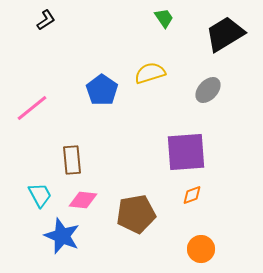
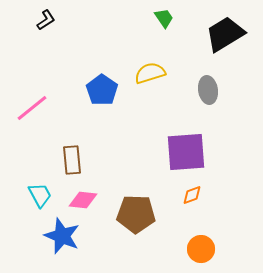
gray ellipse: rotated 52 degrees counterclockwise
brown pentagon: rotated 12 degrees clockwise
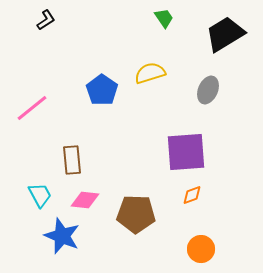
gray ellipse: rotated 32 degrees clockwise
pink diamond: moved 2 px right
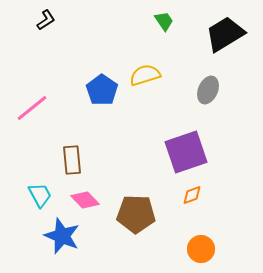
green trapezoid: moved 3 px down
yellow semicircle: moved 5 px left, 2 px down
purple square: rotated 15 degrees counterclockwise
pink diamond: rotated 40 degrees clockwise
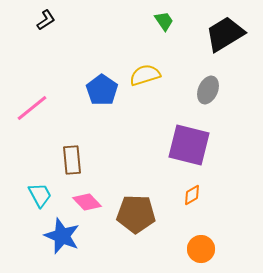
purple square: moved 3 px right, 7 px up; rotated 33 degrees clockwise
orange diamond: rotated 10 degrees counterclockwise
pink diamond: moved 2 px right, 2 px down
